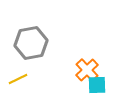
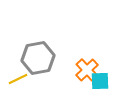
gray hexagon: moved 7 px right, 15 px down
cyan square: moved 3 px right, 4 px up
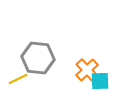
gray hexagon: rotated 16 degrees clockwise
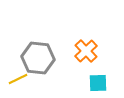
orange cross: moved 1 px left, 19 px up
cyan square: moved 2 px left, 2 px down
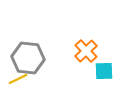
gray hexagon: moved 10 px left
cyan square: moved 6 px right, 12 px up
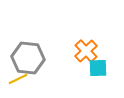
cyan square: moved 6 px left, 3 px up
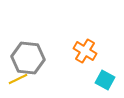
orange cross: moved 1 px left; rotated 15 degrees counterclockwise
cyan square: moved 7 px right, 12 px down; rotated 30 degrees clockwise
